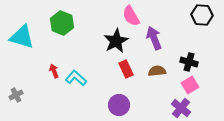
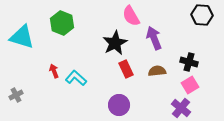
black star: moved 1 px left, 2 px down
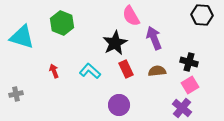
cyan L-shape: moved 14 px right, 7 px up
gray cross: moved 1 px up; rotated 16 degrees clockwise
purple cross: moved 1 px right
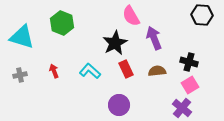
gray cross: moved 4 px right, 19 px up
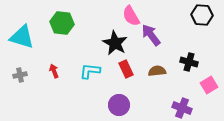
green hexagon: rotated 15 degrees counterclockwise
purple arrow: moved 3 px left, 3 px up; rotated 15 degrees counterclockwise
black star: rotated 15 degrees counterclockwise
cyan L-shape: rotated 35 degrees counterclockwise
pink square: moved 19 px right
purple cross: rotated 18 degrees counterclockwise
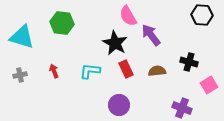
pink semicircle: moved 3 px left
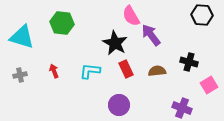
pink semicircle: moved 3 px right
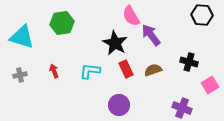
green hexagon: rotated 15 degrees counterclockwise
brown semicircle: moved 4 px left, 1 px up; rotated 12 degrees counterclockwise
pink square: moved 1 px right
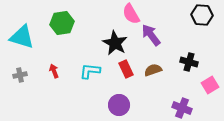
pink semicircle: moved 2 px up
